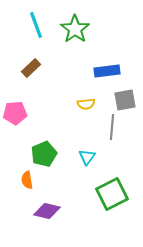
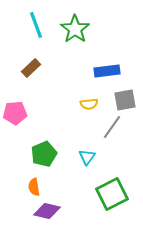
yellow semicircle: moved 3 px right
gray line: rotated 30 degrees clockwise
orange semicircle: moved 7 px right, 7 px down
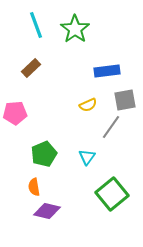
yellow semicircle: moved 1 px left, 1 px down; rotated 18 degrees counterclockwise
gray line: moved 1 px left
green square: rotated 12 degrees counterclockwise
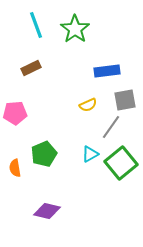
brown rectangle: rotated 18 degrees clockwise
cyan triangle: moved 3 px right, 3 px up; rotated 24 degrees clockwise
orange semicircle: moved 19 px left, 19 px up
green square: moved 9 px right, 31 px up
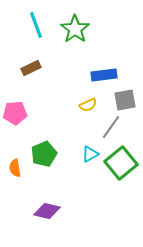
blue rectangle: moved 3 px left, 4 px down
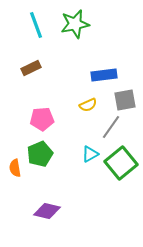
green star: moved 5 px up; rotated 24 degrees clockwise
pink pentagon: moved 27 px right, 6 px down
green pentagon: moved 4 px left
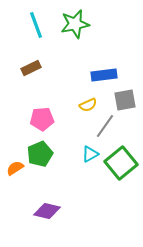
gray line: moved 6 px left, 1 px up
orange semicircle: rotated 66 degrees clockwise
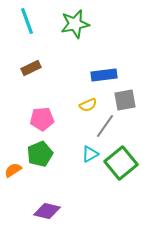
cyan line: moved 9 px left, 4 px up
orange semicircle: moved 2 px left, 2 px down
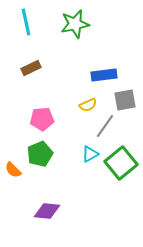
cyan line: moved 1 px left, 1 px down; rotated 8 degrees clockwise
orange semicircle: rotated 102 degrees counterclockwise
purple diamond: rotated 8 degrees counterclockwise
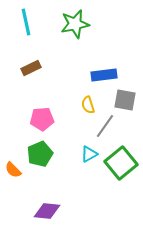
gray square: rotated 20 degrees clockwise
yellow semicircle: rotated 96 degrees clockwise
cyan triangle: moved 1 px left
